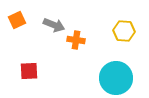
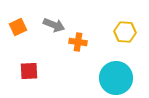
orange square: moved 1 px right, 7 px down
yellow hexagon: moved 1 px right, 1 px down
orange cross: moved 2 px right, 2 px down
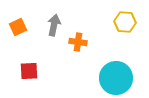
gray arrow: rotated 100 degrees counterclockwise
yellow hexagon: moved 10 px up
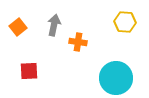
orange square: rotated 12 degrees counterclockwise
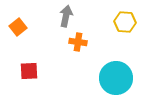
gray arrow: moved 12 px right, 9 px up
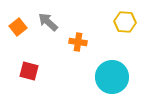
gray arrow: moved 18 px left, 6 px down; rotated 60 degrees counterclockwise
red square: rotated 18 degrees clockwise
cyan circle: moved 4 px left, 1 px up
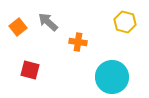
yellow hexagon: rotated 10 degrees clockwise
red square: moved 1 px right, 1 px up
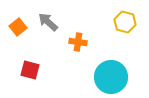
cyan circle: moved 1 px left
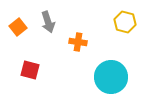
gray arrow: rotated 150 degrees counterclockwise
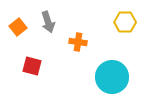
yellow hexagon: rotated 15 degrees counterclockwise
red square: moved 2 px right, 4 px up
cyan circle: moved 1 px right
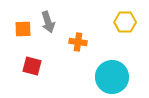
orange square: moved 5 px right, 2 px down; rotated 36 degrees clockwise
